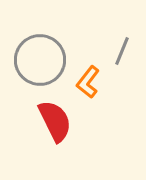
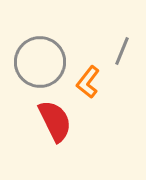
gray circle: moved 2 px down
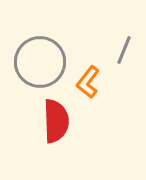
gray line: moved 2 px right, 1 px up
red semicircle: moved 1 px right; rotated 24 degrees clockwise
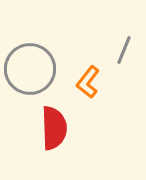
gray circle: moved 10 px left, 7 px down
red semicircle: moved 2 px left, 7 px down
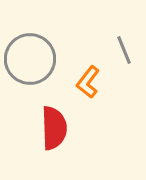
gray line: rotated 44 degrees counterclockwise
gray circle: moved 10 px up
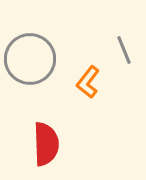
red semicircle: moved 8 px left, 16 px down
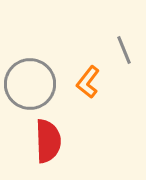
gray circle: moved 25 px down
red semicircle: moved 2 px right, 3 px up
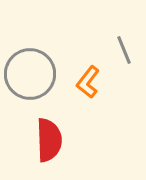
gray circle: moved 10 px up
red semicircle: moved 1 px right, 1 px up
